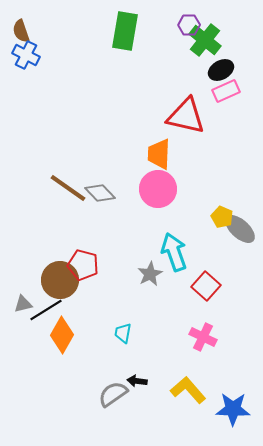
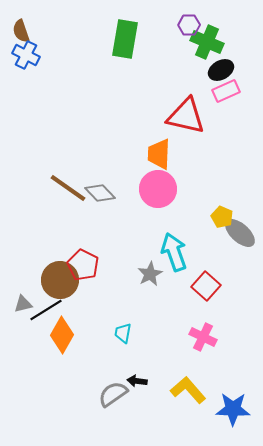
green rectangle: moved 8 px down
green cross: moved 2 px right, 2 px down; rotated 16 degrees counterclockwise
gray ellipse: moved 4 px down
red pentagon: rotated 12 degrees clockwise
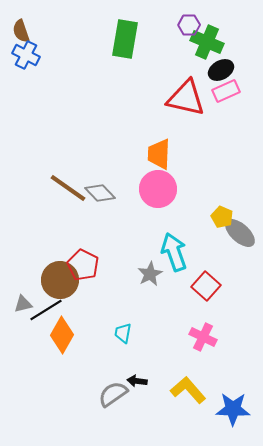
red triangle: moved 18 px up
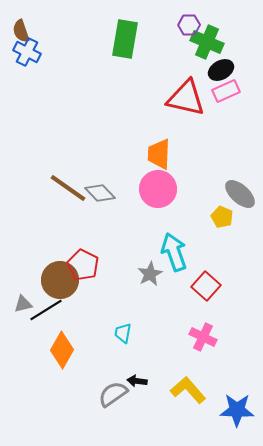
blue cross: moved 1 px right, 3 px up
gray ellipse: moved 39 px up
orange diamond: moved 15 px down
blue star: moved 4 px right, 1 px down
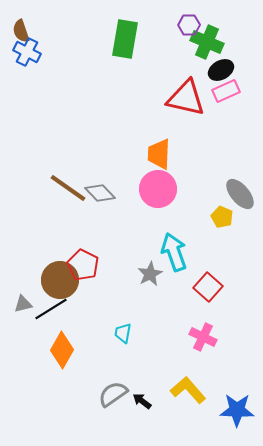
gray ellipse: rotated 8 degrees clockwise
red square: moved 2 px right, 1 px down
black line: moved 5 px right, 1 px up
black arrow: moved 5 px right, 20 px down; rotated 30 degrees clockwise
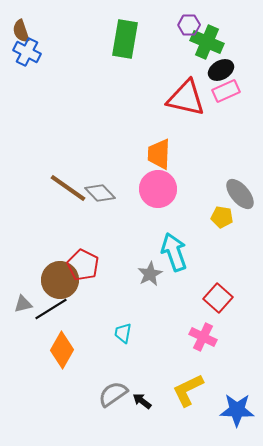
yellow pentagon: rotated 15 degrees counterclockwise
red square: moved 10 px right, 11 px down
yellow L-shape: rotated 75 degrees counterclockwise
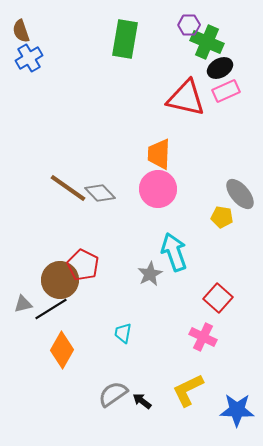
blue cross: moved 2 px right, 6 px down; rotated 32 degrees clockwise
black ellipse: moved 1 px left, 2 px up
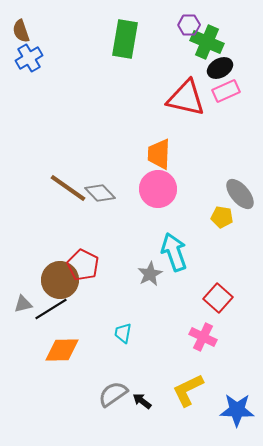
orange diamond: rotated 60 degrees clockwise
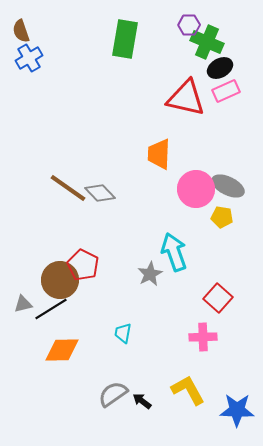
pink circle: moved 38 px right
gray ellipse: moved 12 px left, 8 px up; rotated 24 degrees counterclockwise
pink cross: rotated 28 degrees counterclockwise
yellow L-shape: rotated 87 degrees clockwise
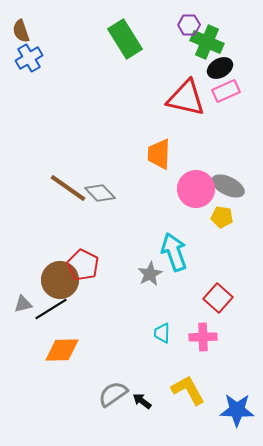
green rectangle: rotated 42 degrees counterclockwise
cyan trapezoid: moved 39 px right; rotated 10 degrees counterclockwise
